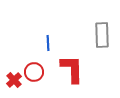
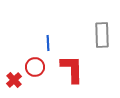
red circle: moved 1 px right, 5 px up
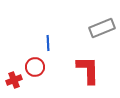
gray rectangle: moved 7 px up; rotated 70 degrees clockwise
red L-shape: moved 16 px right, 1 px down
red cross: rotated 21 degrees clockwise
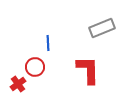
red cross: moved 4 px right, 4 px down; rotated 14 degrees counterclockwise
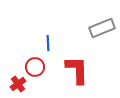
red L-shape: moved 11 px left
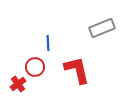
red L-shape: rotated 12 degrees counterclockwise
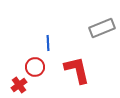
red cross: moved 1 px right, 1 px down
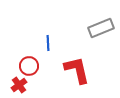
gray rectangle: moved 1 px left
red circle: moved 6 px left, 1 px up
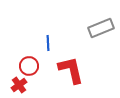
red L-shape: moved 6 px left
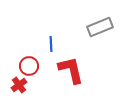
gray rectangle: moved 1 px left, 1 px up
blue line: moved 3 px right, 1 px down
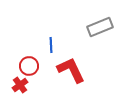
blue line: moved 1 px down
red L-shape: rotated 12 degrees counterclockwise
red cross: moved 1 px right
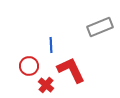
red cross: moved 26 px right; rotated 14 degrees counterclockwise
